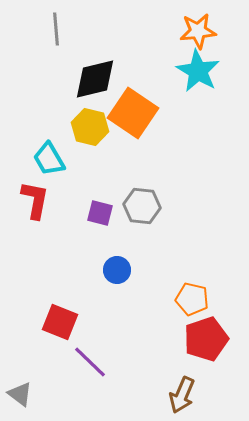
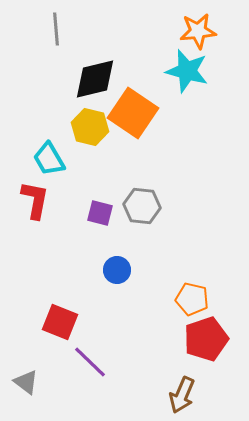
cyan star: moved 11 px left; rotated 15 degrees counterclockwise
gray triangle: moved 6 px right, 12 px up
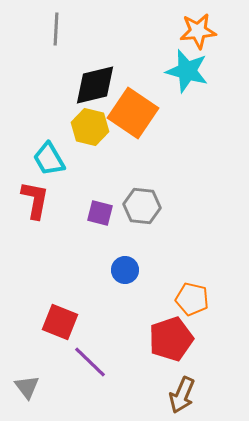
gray line: rotated 8 degrees clockwise
black diamond: moved 6 px down
blue circle: moved 8 px right
red pentagon: moved 35 px left
gray triangle: moved 1 px right, 5 px down; rotated 16 degrees clockwise
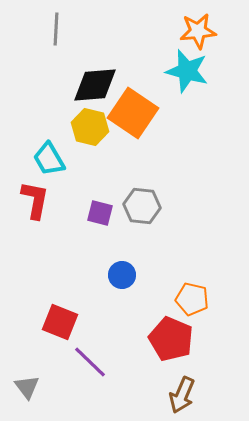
black diamond: rotated 9 degrees clockwise
blue circle: moved 3 px left, 5 px down
red pentagon: rotated 30 degrees counterclockwise
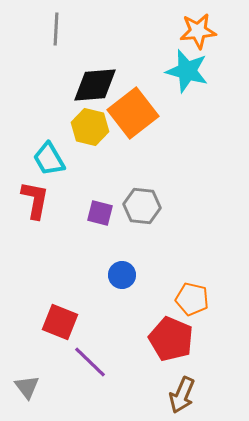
orange square: rotated 18 degrees clockwise
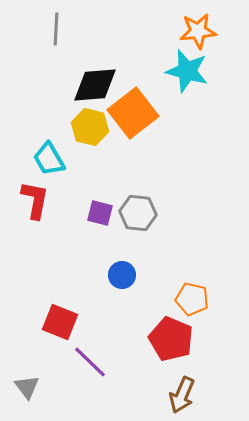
gray hexagon: moved 4 px left, 7 px down
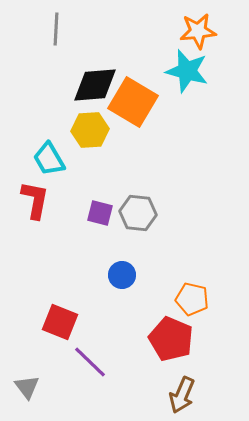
orange square: moved 11 px up; rotated 21 degrees counterclockwise
yellow hexagon: moved 3 px down; rotated 18 degrees counterclockwise
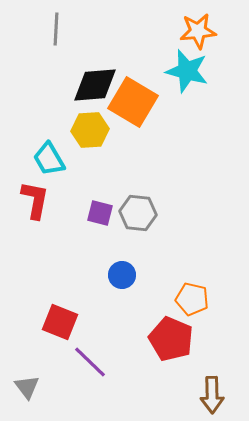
brown arrow: moved 30 px right; rotated 24 degrees counterclockwise
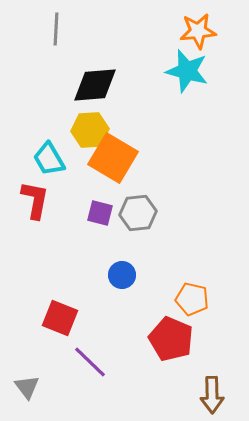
orange square: moved 20 px left, 56 px down
gray hexagon: rotated 12 degrees counterclockwise
red square: moved 4 px up
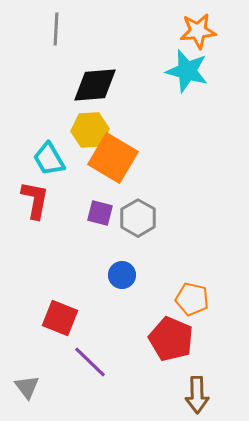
gray hexagon: moved 5 px down; rotated 24 degrees counterclockwise
brown arrow: moved 15 px left
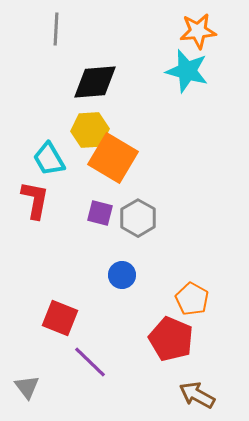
black diamond: moved 3 px up
orange pentagon: rotated 16 degrees clockwise
brown arrow: rotated 120 degrees clockwise
